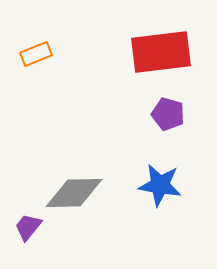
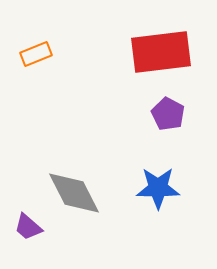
purple pentagon: rotated 12 degrees clockwise
blue star: moved 2 px left, 3 px down; rotated 9 degrees counterclockwise
gray diamond: rotated 64 degrees clockwise
purple trapezoid: rotated 88 degrees counterclockwise
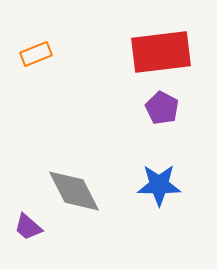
purple pentagon: moved 6 px left, 6 px up
blue star: moved 1 px right, 3 px up
gray diamond: moved 2 px up
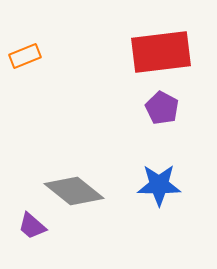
orange rectangle: moved 11 px left, 2 px down
gray diamond: rotated 24 degrees counterclockwise
purple trapezoid: moved 4 px right, 1 px up
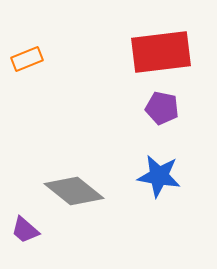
orange rectangle: moved 2 px right, 3 px down
purple pentagon: rotated 16 degrees counterclockwise
blue star: moved 9 px up; rotated 9 degrees clockwise
purple trapezoid: moved 7 px left, 4 px down
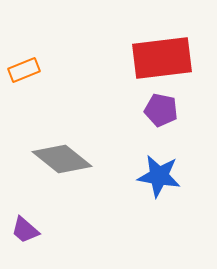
red rectangle: moved 1 px right, 6 px down
orange rectangle: moved 3 px left, 11 px down
purple pentagon: moved 1 px left, 2 px down
gray diamond: moved 12 px left, 32 px up
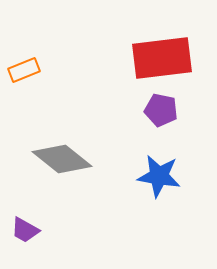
purple trapezoid: rotated 12 degrees counterclockwise
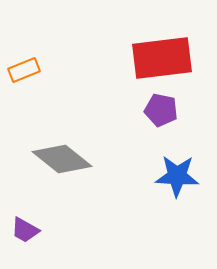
blue star: moved 18 px right; rotated 6 degrees counterclockwise
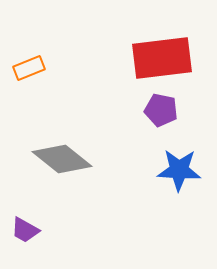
orange rectangle: moved 5 px right, 2 px up
blue star: moved 2 px right, 6 px up
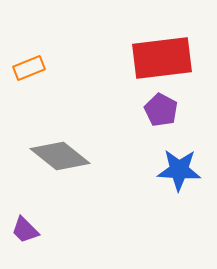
purple pentagon: rotated 16 degrees clockwise
gray diamond: moved 2 px left, 3 px up
purple trapezoid: rotated 16 degrees clockwise
